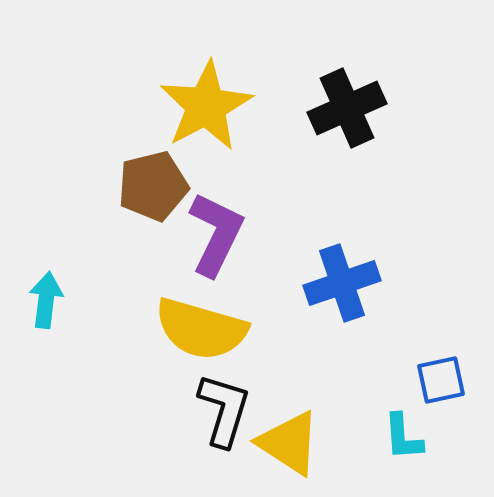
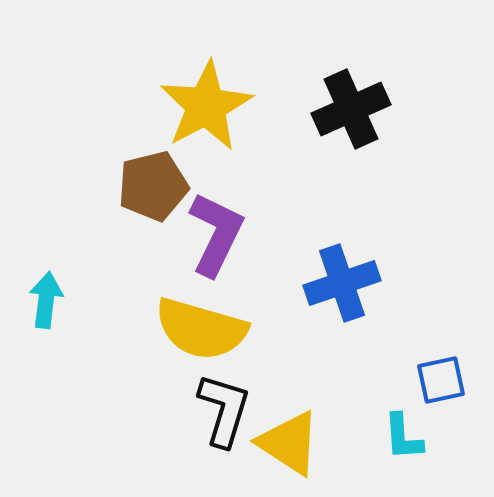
black cross: moved 4 px right, 1 px down
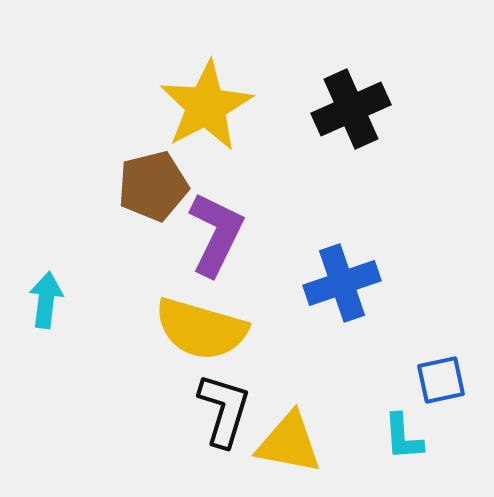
yellow triangle: rotated 22 degrees counterclockwise
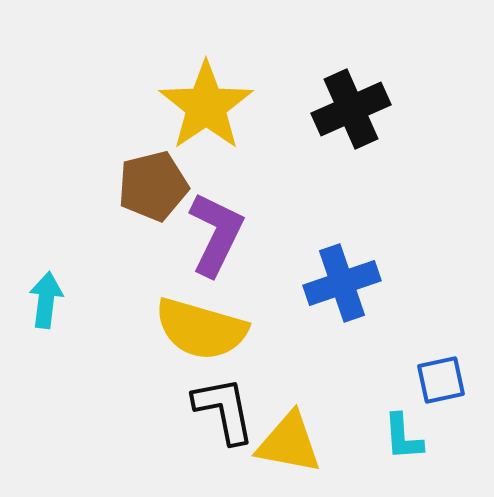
yellow star: rotated 6 degrees counterclockwise
black L-shape: rotated 28 degrees counterclockwise
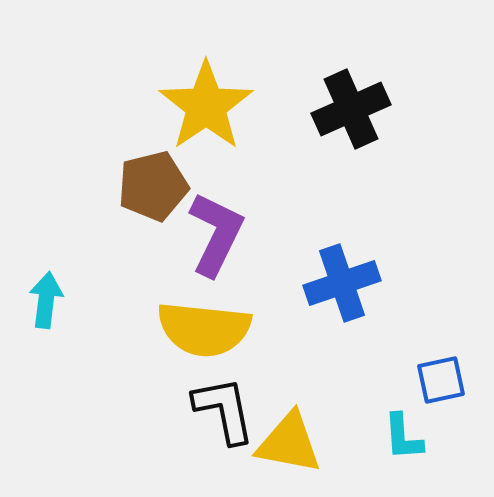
yellow semicircle: moved 3 px right; rotated 10 degrees counterclockwise
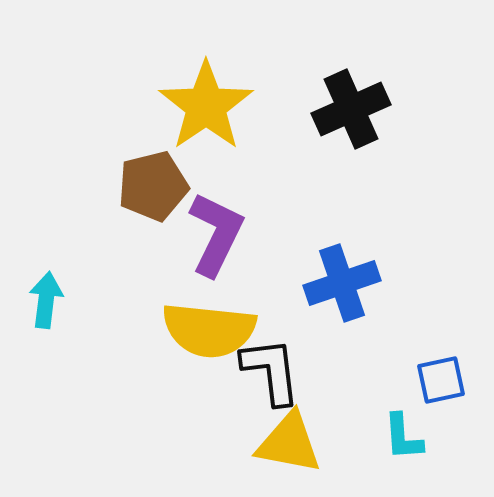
yellow semicircle: moved 5 px right, 1 px down
black L-shape: moved 47 px right, 39 px up; rotated 4 degrees clockwise
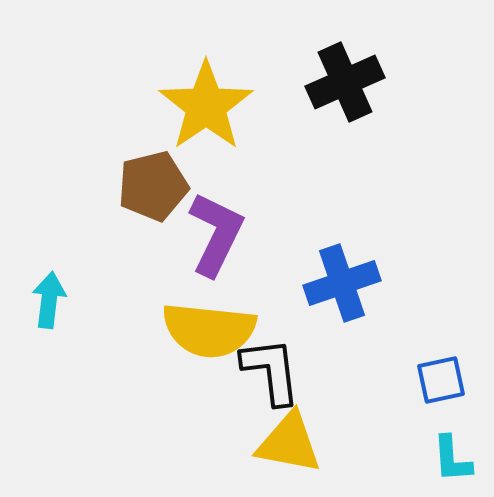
black cross: moved 6 px left, 27 px up
cyan arrow: moved 3 px right
cyan L-shape: moved 49 px right, 22 px down
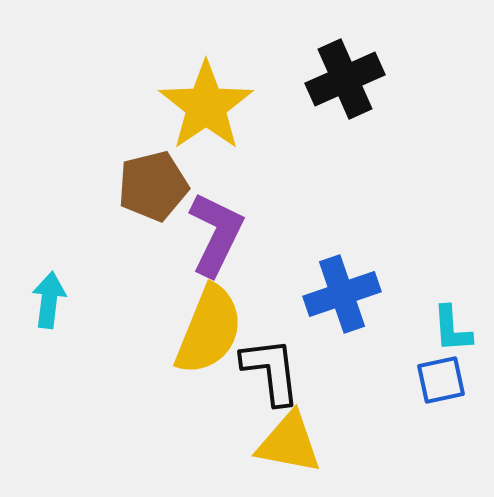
black cross: moved 3 px up
blue cross: moved 11 px down
yellow semicircle: rotated 74 degrees counterclockwise
cyan L-shape: moved 130 px up
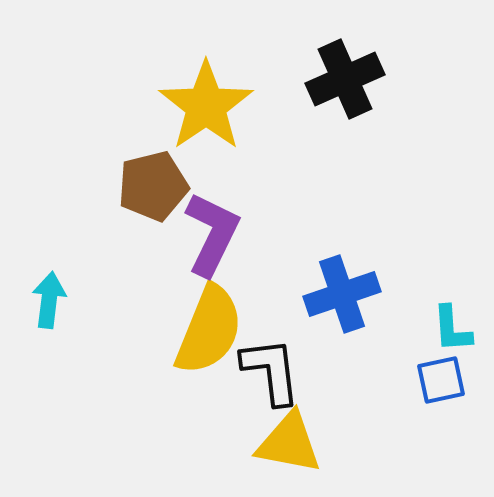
purple L-shape: moved 4 px left
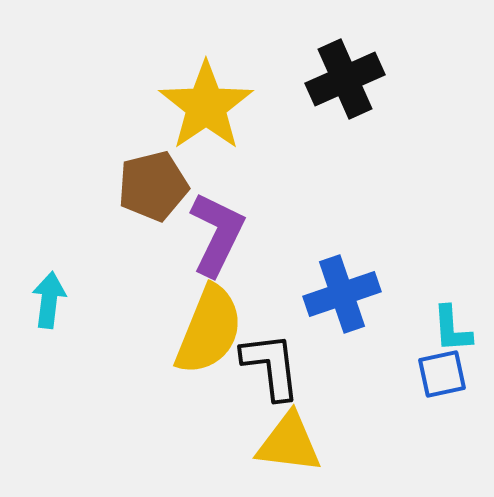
purple L-shape: moved 5 px right
black L-shape: moved 5 px up
blue square: moved 1 px right, 6 px up
yellow triangle: rotated 4 degrees counterclockwise
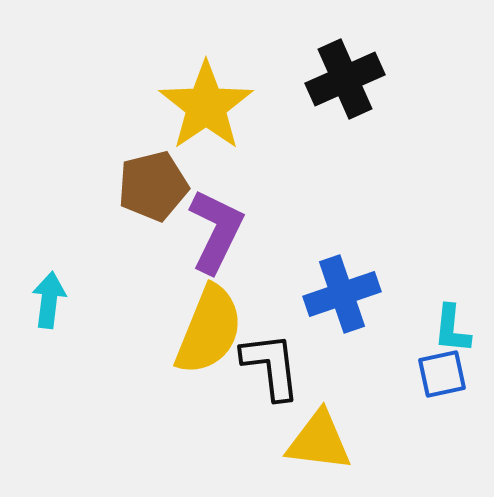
purple L-shape: moved 1 px left, 3 px up
cyan L-shape: rotated 10 degrees clockwise
yellow triangle: moved 30 px right, 2 px up
